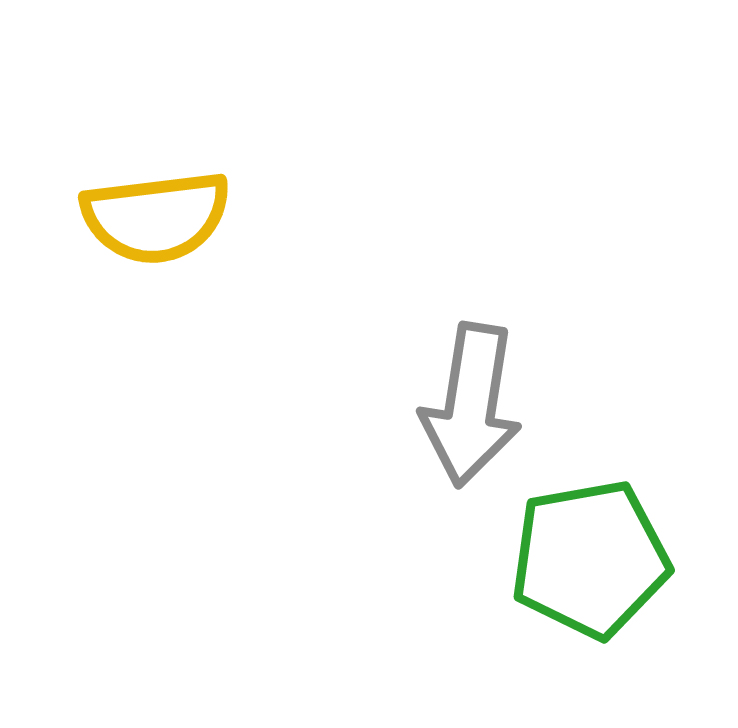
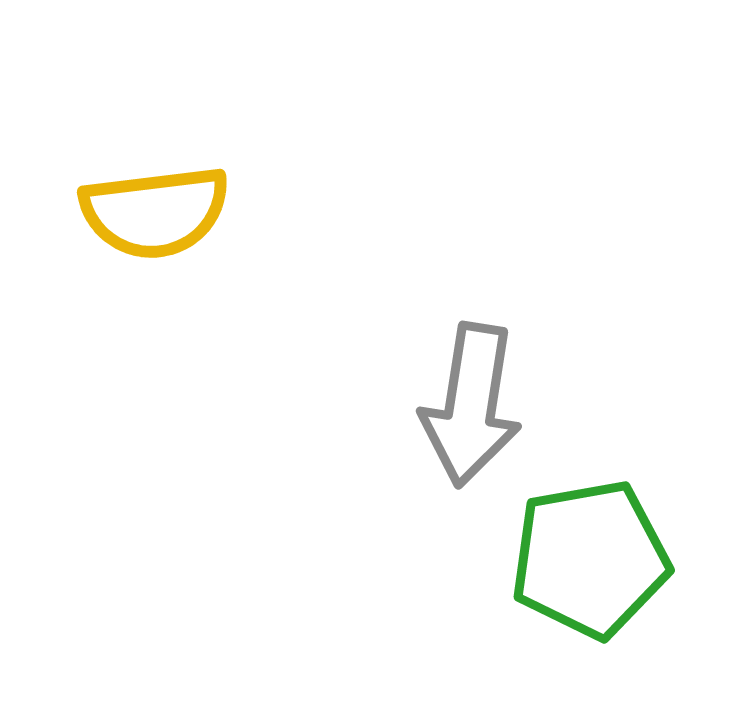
yellow semicircle: moved 1 px left, 5 px up
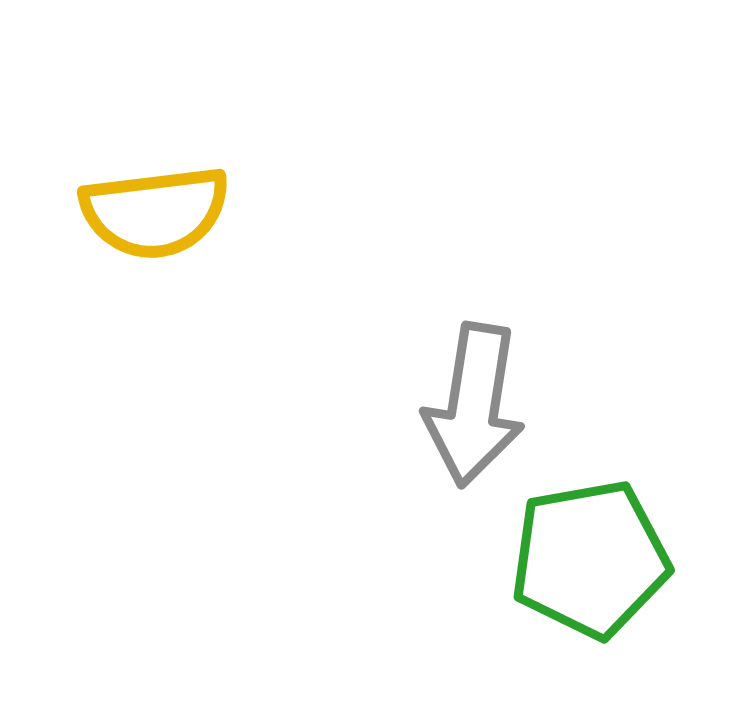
gray arrow: moved 3 px right
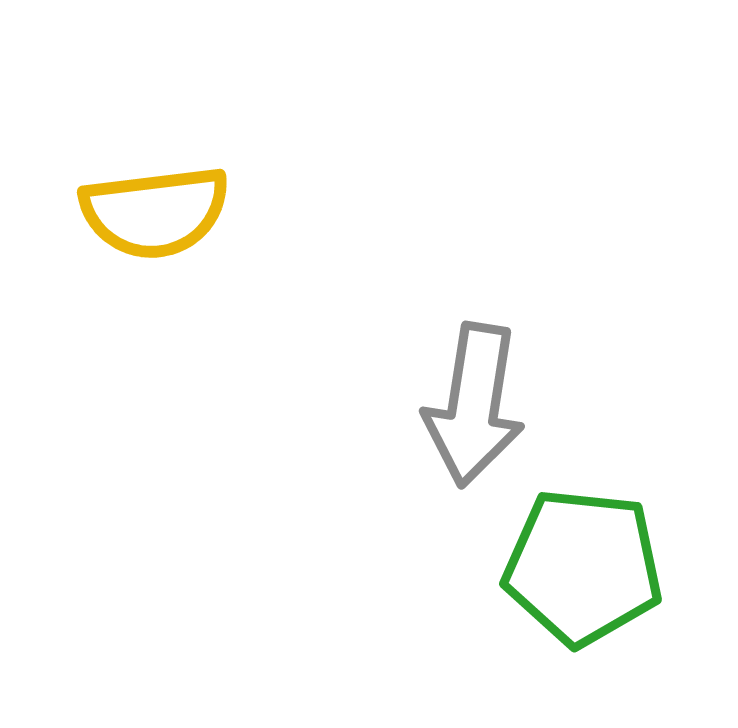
green pentagon: moved 7 px left, 8 px down; rotated 16 degrees clockwise
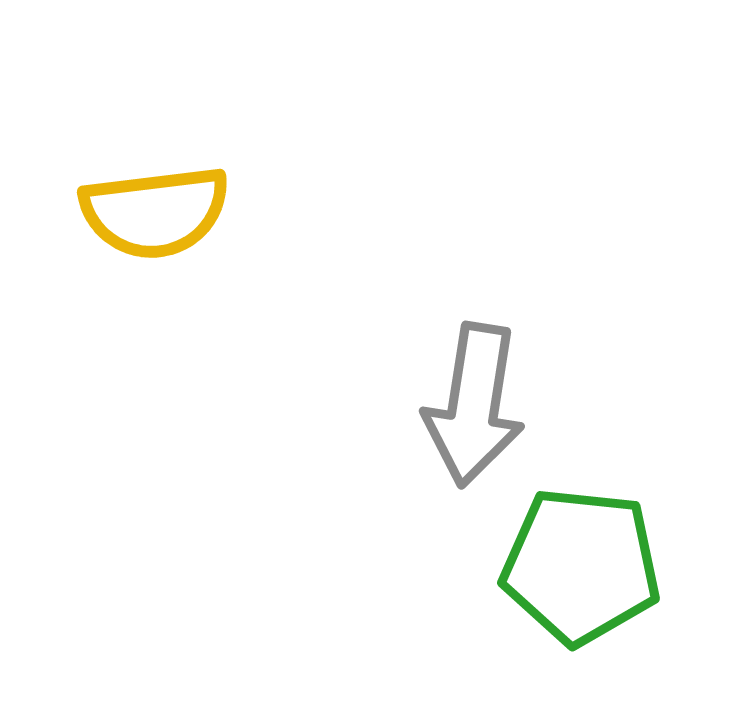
green pentagon: moved 2 px left, 1 px up
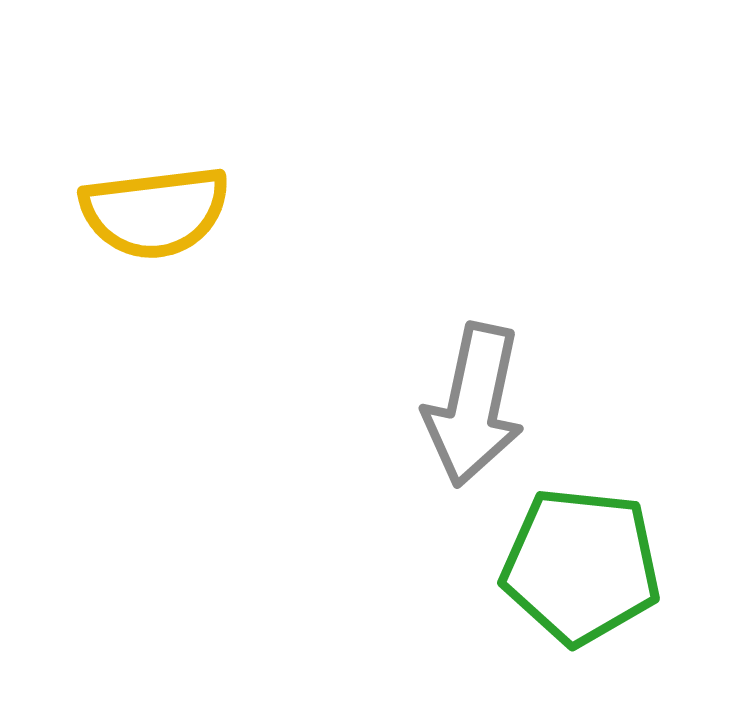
gray arrow: rotated 3 degrees clockwise
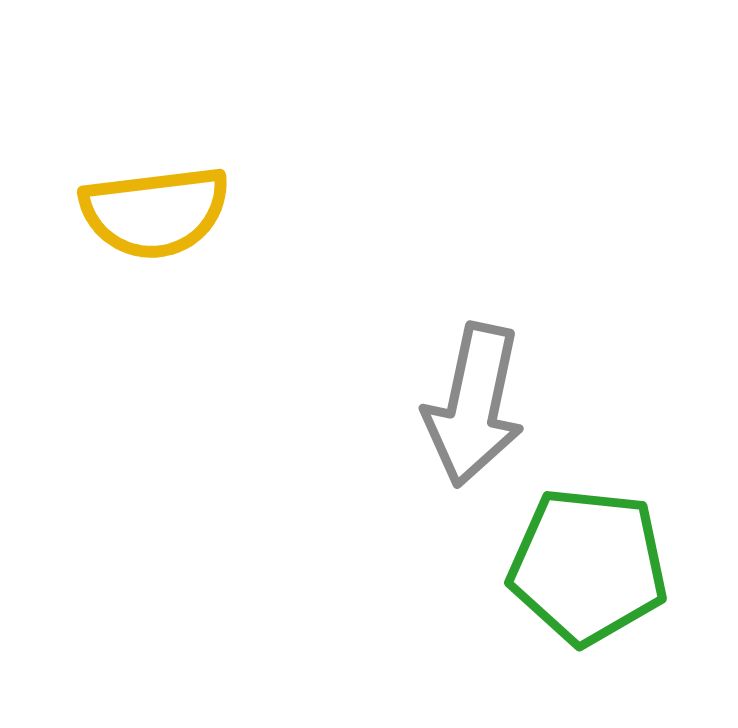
green pentagon: moved 7 px right
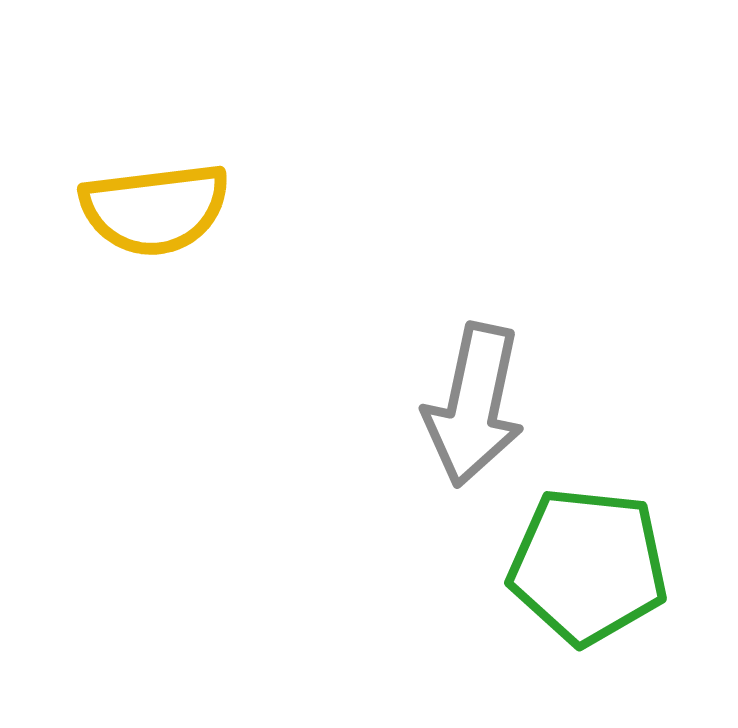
yellow semicircle: moved 3 px up
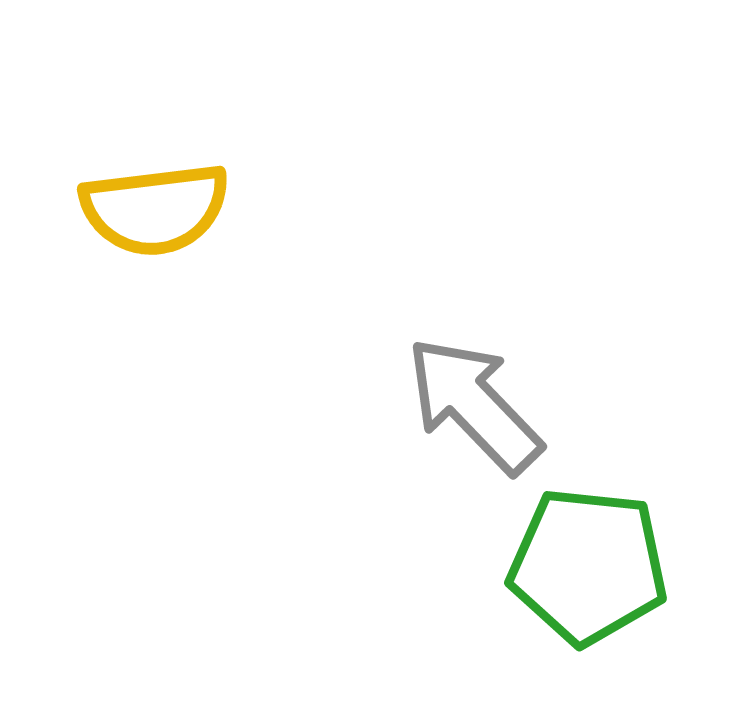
gray arrow: rotated 124 degrees clockwise
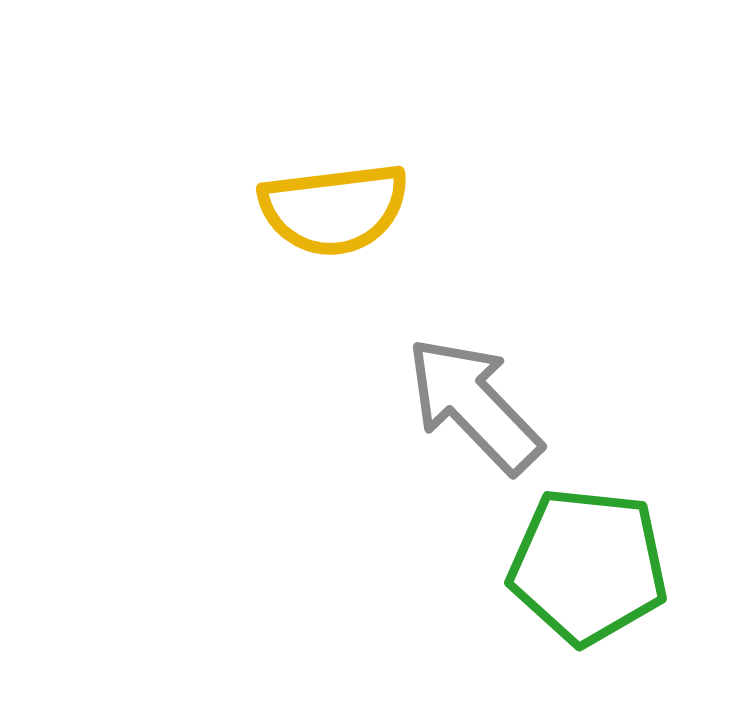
yellow semicircle: moved 179 px right
